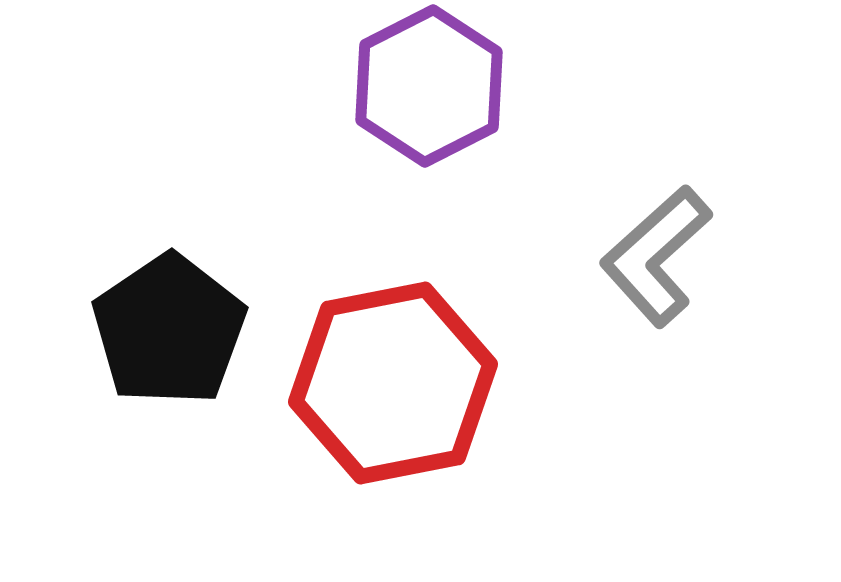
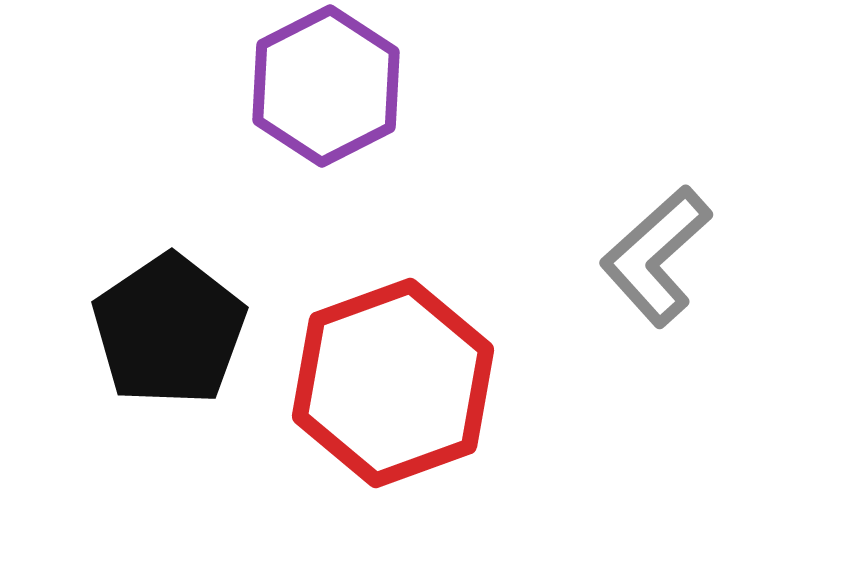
purple hexagon: moved 103 px left
red hexagon: rotated 9 degrees counterclockwise
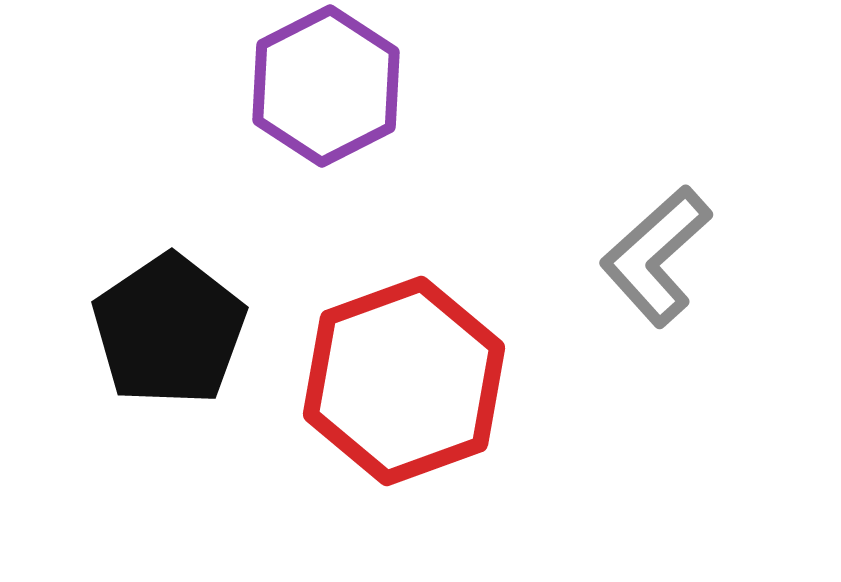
red hexagon: moved 11 px right, 2 px up
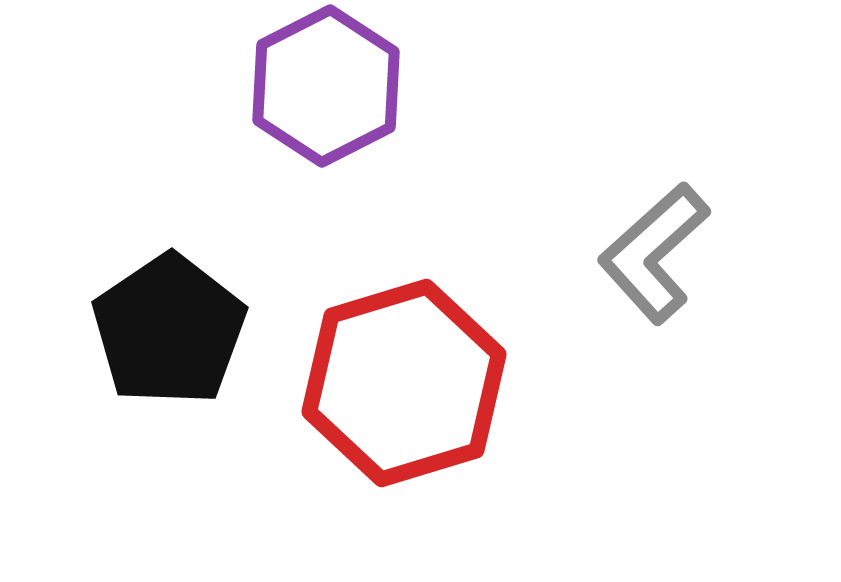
gray L-shape: moved 2 px left, 3 px up
red hexagon: moved 2 px down; rotated 3 degrees clockwise
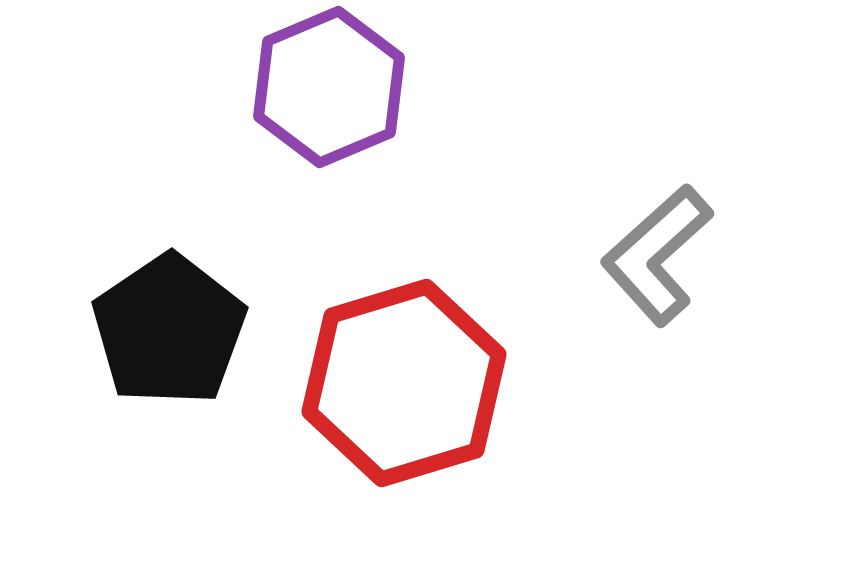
purple hexagon: moved 3 px right, 1 px down; rotated 4 degrees clockwise
gray L-shape: moved 3 px right, 2 px down
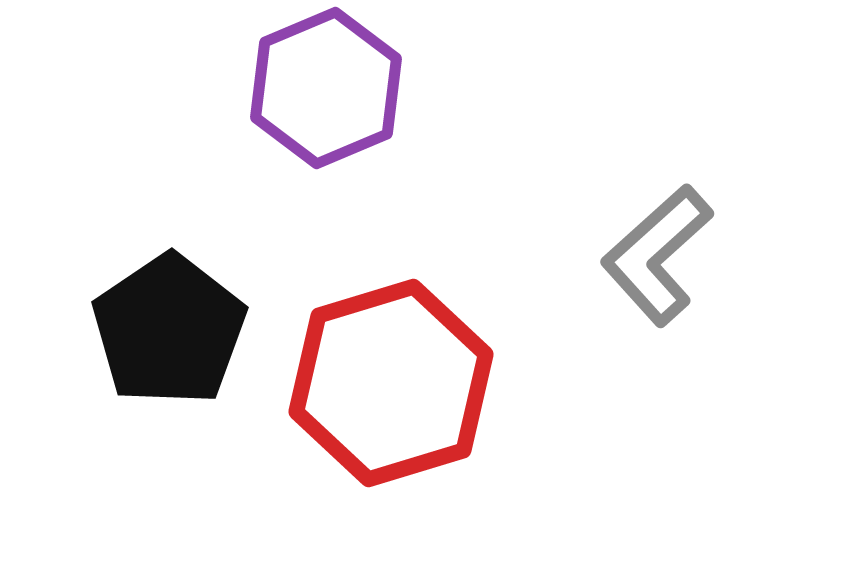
purple hexagon: moved 3 px left, 1 px down
red hexagon: moved 13 px left
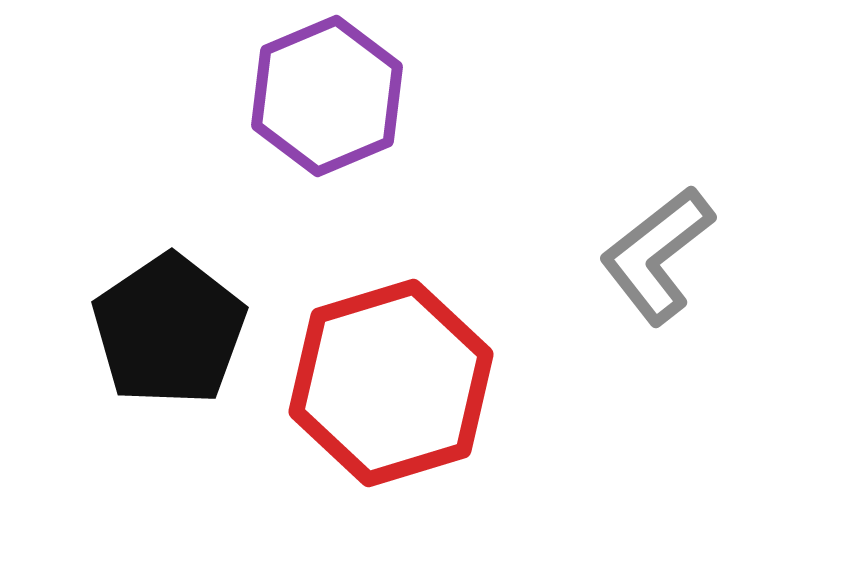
purple hexagon: moved 1 px right, 8 px down
gray L-shape: rotated 4 degrees clockwise
